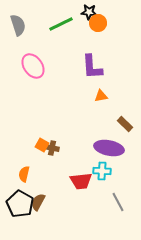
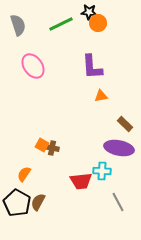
purple ellipse: moved 10 px right
orange semicircle: rotated 21 degrees clockwise
black pentagon: moved 3 px left, 1 px up
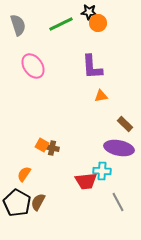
red trapezoid: moved 5 px right
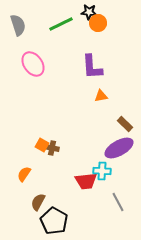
pink ellipse: moved 2 px up
purple ellipse: rotated 40 degrees counterclockwise
black pentagon: moved 37 px right, 18 px down
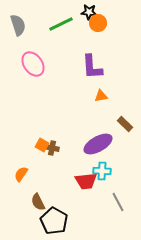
purple ellipse: moved 21 px left, 4 px up
orange semicircle: moved 3 px left
brown semicircle: rotated 54 degrees counterclockwise
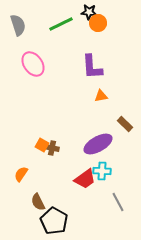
red trapezoid: moved 1 px left, 2 px up; rotated 30 degrees counterclockwise
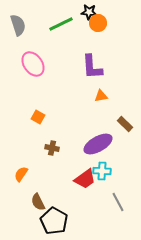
orange square: moved 4 px left, 28 px up
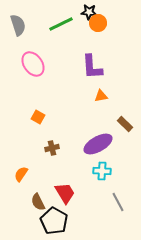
brown cross: rotated 24 degrees counterclockwise
red trapezoid: moved 20 px left, 14 px down; rotated 85 degrees counterclockwise
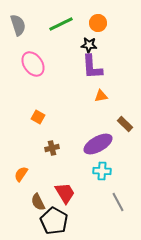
black star: moved 33 px down
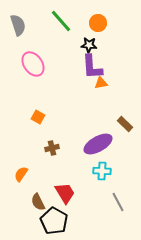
green line: moved 3 px up; rotated 75 degrees clockwise
orange triangle: moved 13 px up
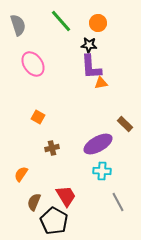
purple L-shape: moved 1 px left
red trapezoid: moved 1 px right, 3 px down
brown semicircle: moved 4 px left; rotated 48 degrees clockwise
